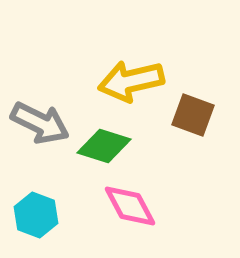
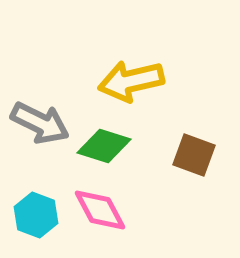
brown square: moved 1 px right, 40 px down
pink diamond: moved 30 px left, 4 px down
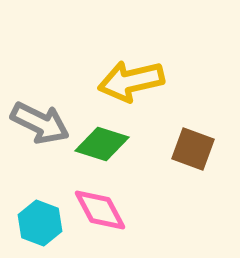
green diamond: moved 2 px left, 2 px up
brown square: moved 1 px left, 6 px up
cyan hexagon: moved 4 px right, 8 px down
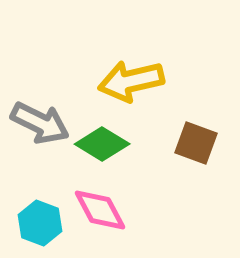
green diamond: rotated 14 degrees clockwise
brown square: moved 3 px right, 6 px up
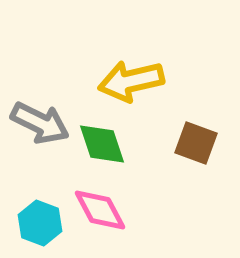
green diamond: rotated 40 degrees clockwise
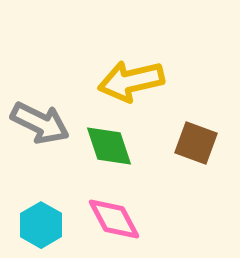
green diamond: moved 7 px right, 2 px down
pink diamond: moved 14 px right, 9 px down
cyan hexagon: moved 1 px right, 2 px down; rotated 9 degrees clockwise
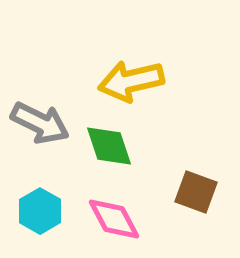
brown square: moved 49 px down
cyan hexagon: moved 1 px left, 14 px up
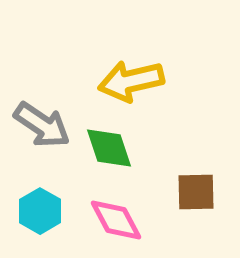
gray arrow: moved 2 px right, 2 px down; rotated 8 degrees clockwise
green diamond: moved 2 px down
brown square: rotated 21 degrees counterclockwise
pink diamond: moved 2 px right, 1 px down
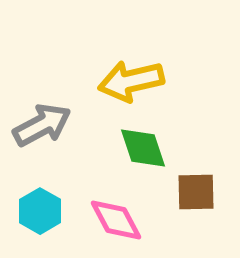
gray arrow: rotated 62 degrees counterclockwise
green diamond: moved 34 px right
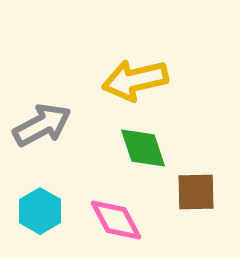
yellow arrow: moved 4 px right, 1 px up
